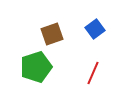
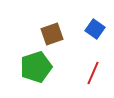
blue square: rotated 18 degrees counterclockwise
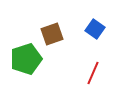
green pentagon: moved 10 px left, 8 px up
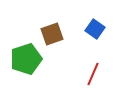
red line: moved 1 px down
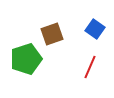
red line: moved 3 px left, 7 px up
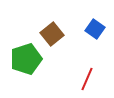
brown square: rotated 20 degrees counterclockwise
red line: moved 3 px left, 12 px down
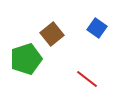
blue square: moved 2 px right, 1 px up
red line: rotated 75 degrees counterclockwise
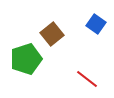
blue square: moved 1 px left, 4 px up
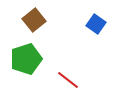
brown square: moved 18 px left, 14 px up
red line: moved 19 px left, 1 px down
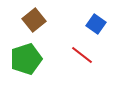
red line: moved 14 px right, 25 px up
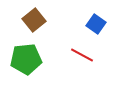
red line: rotated 10 degrees counterclockwise
green pentagon: rotated 12 degrees clockwise
